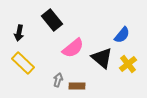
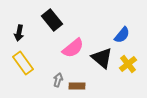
yellow rectangle: rotated 10 degrees clockwise
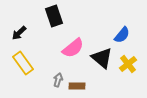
black rectangle: moved 2 px right, 4 px up; rotated 20 degrees clockwise
black arrow: rotated 35 degrees clockwise
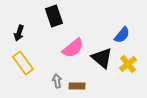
black arrow: rotated 28 degrees counterclockwise
gray arrow: moved 1 px left, 1 px down; rotated 24 degrees counterclockwise
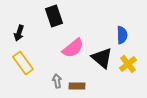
blue semicircle: rotated 42 degrees counterclockwise
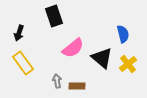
blue semicircle: moved 1 px right, 1 px up; rotated 12 degrees counterclockwise
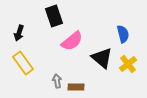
pink semicircle: moved 1 px left, 7 px up
brown rectangle: moved 1 px left, 1 px down
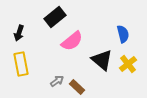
black rectangle: moved 1 px right, 1 px down; rotated 70 degrees clockwise
black triangle: moved 2 px down
yellow rectangle: moved 2 px left, 1 px down; rotated 25 degrees clockwise
gray arrow: rotated 64 degrees clockwise
brown rectangle: moved 1 px right; rotated 42 degrees clockwise
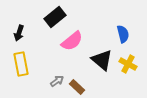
yellow cross: rotated 24 degrees counterclockwise
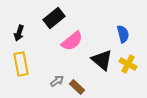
black rectangle: moved 1 px left, 1 px down
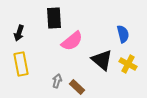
black rectangle: rotated 55 degrees counterclockwise
gray arrow: rotated 40 degrees counterclockwise
